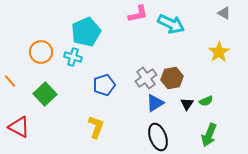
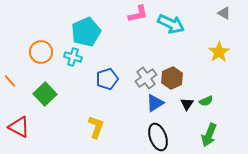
brown hexagon: rotated 15 degrees counterclockwise
blue pentagon: moved 3 px right, 6 px up
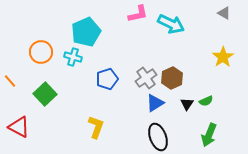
yellow star: moved 4 px right, 5 px down
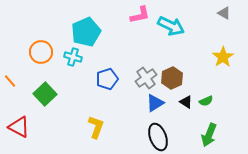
pink L-shape: moved 2 px right, 1 px down
cyan arrow: moved 2 px down
black triangle: moved 1 px left, 2 px up; rotated 32 degrees counterclockwise
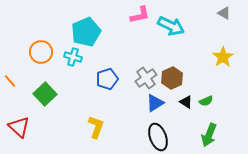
red triangle: rotated 15 degrees clockwise
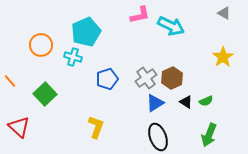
orange circle: moved 7 px up
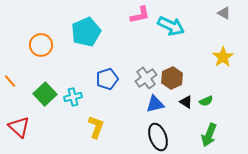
cyan cross: moved 40 px down; rotated 30 degrees counterclockwise
blue triangle: moved 1 px down; rotated 18 degrees clockwise
